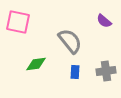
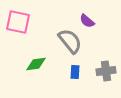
purple semicircle: moved 17 px left
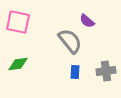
green diamond: moved 18 px left
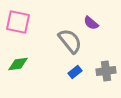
purple semicircle: moved 4 px right, 2 px down
blue rectangle: rotated 48 degrees clockwise
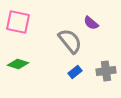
green diamond: rotated 25 degrees clockwise
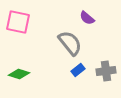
purple semicircle: moved 4 px left, 5 px up
gray semicircle: moved 2 px down
green diamond: moved 1 px right, 10 px down
blue rectangle: moved 3 px right, 2 px up
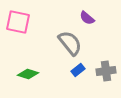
green diamond: moved 9 px right
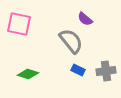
purple semicircle: moved 2 px left, 1 px down
pink square: moved 1 px right, 2 px down
gray semicircle: moved 1 px right, 2 px up
blue rectangle: rotated 64 degrees clockwise
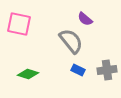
gray cross: moved 1 px right, 1 px up
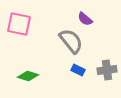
green diamond: moved 2 px down
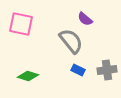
pink square: moved 2 px right
